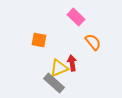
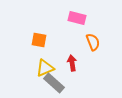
pink rectangle: moved 1 px right, 1 px down; rotated 30 degrees counterclockwise
orange semicircle: rotated 18 degrees clockwise
yellow triangle: moved 14 px left
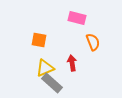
gray rectangle: moved 2 px left
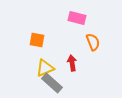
orange square: moved 2 px left
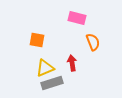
gray rectangle: rotated 60 degrees counterclockwise
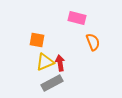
red arrow: moved 12 px left
yellow triangle: moved 6 px up
gray rectangle: rotated 10 degrees counterclockwise
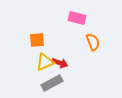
orange square: rotated 14 degrees counterclockwise
red arrow: rotated 119 degrees clockwise
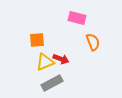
red arrow: moved 1 px right, 4 px up
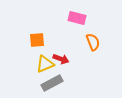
yellow triangle: moved 2 px down
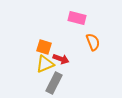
orange square: moved 7 px right, 7 px down; rotated 21 degrees clockwise
gray rectangle: moved 2 px right; rotated 35 degrees counterclockwise
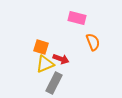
orange square: moved 3 px left
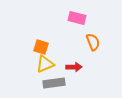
red arrow: moved 13 px right, 8 px down; rotated 21 degrees counterclockwise
gray rectangle: rotated 55 degrees clockwise
